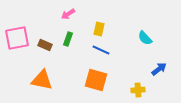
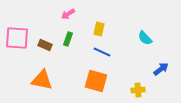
pink square: rotated 15 degrees clockwise
blue line: moved 1 px right, 2 px down
blue arrow: moved 2 px right
orange square: moved 1 px down
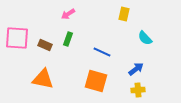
yellow rectangle: moved 25 px right, 15 px up
blue arrow: moved 25 px left
orange triangle: moved 1 px right, 1 px up
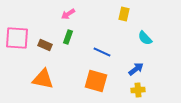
green rectangle: moved 2 px up
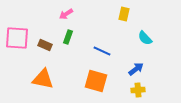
pink arrow: moved 2 px left
blue line: moved 1 px up
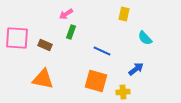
green rectangle: moved 3 px right, 5 px up
yellow cross: moved 15 px left, 2 px down
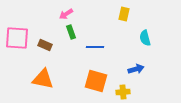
green rectangle: rotated 40 degrees counterclockwise
cyan semicircle: rotated 28 degrees clockwise
blue line: moved 7 px left, 4 px up; rotated 24 degrees counterclockwise
blue arrow: rotated 21 degrees clockwise
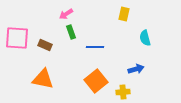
orange square: rotated 35 degrees clockwise
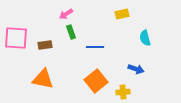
yellow rectangle: moved 2 px left; rotated 64 degrees clockwise
pink square: moved 1 px left
brown rectangle: rotated 32 degrees counterclockwise
blue arrow: rotated 35 degrees clockwise
